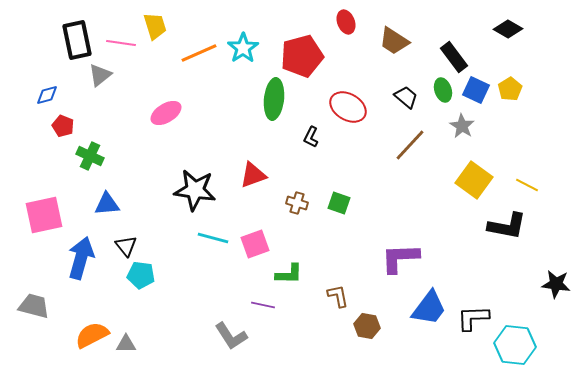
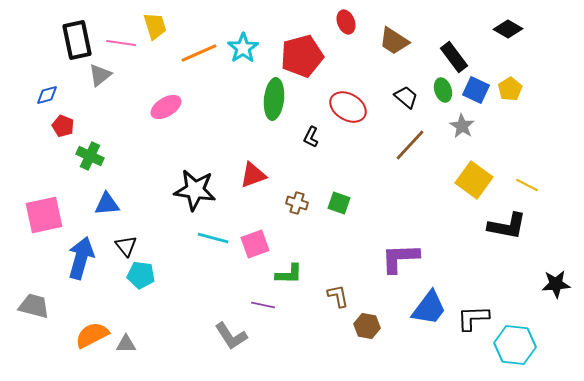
pink ellipse at (166, 113): moved 6 px up
black star at (556, 284): rotated 12 degrees counterclockwise
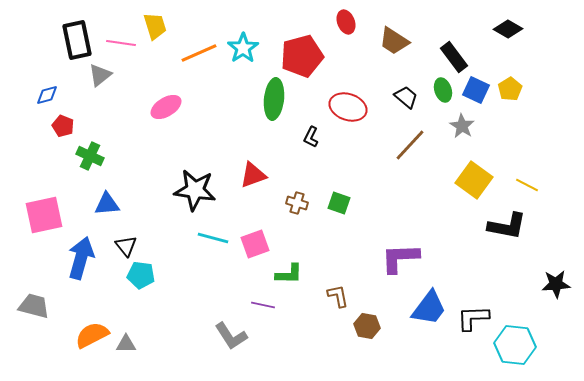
red ellipse at (348, 107): rotated 12 degrees counterclockwise
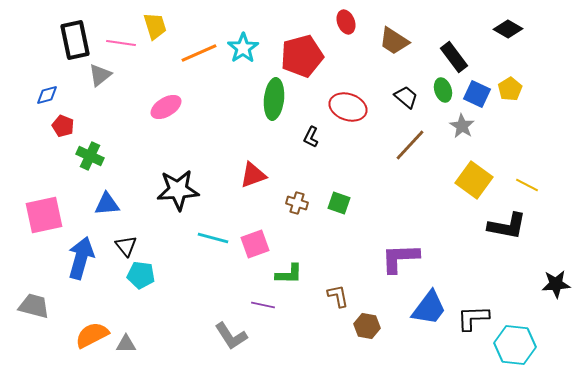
black rectangle at (77, 40): moved 2 px left
blue square at (476, 90): moved 1 px right, 4 px down
black star at (195, 190): moved 17 px left; rotated 12 degrees counterclockwise
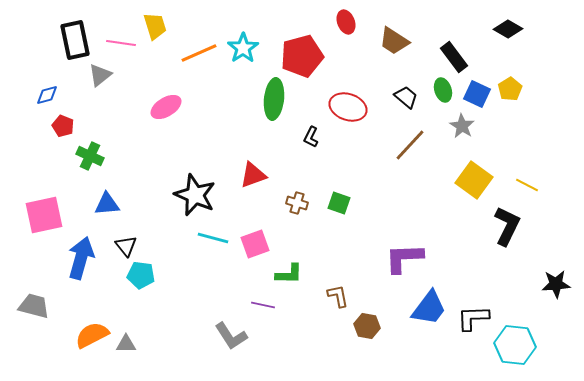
black star at (178, 190): moved 17 px right, 5 px down; rotated 27 degrees clockwise
black L-shape at (507, 226): rotated 75 degrees counterclockwise
purple L-shape at (400, 258): moved 4 px right
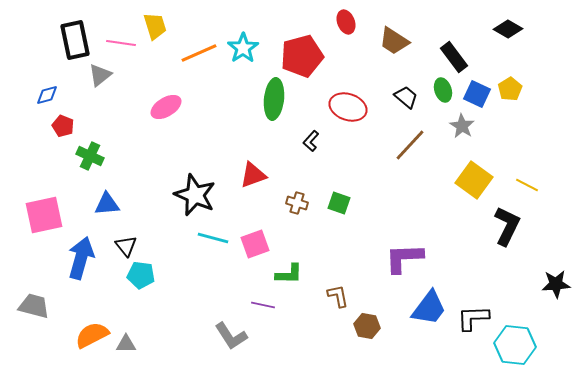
black L-shape at (311, 137): moved 4 px down; rotated 15 degrees clockwise
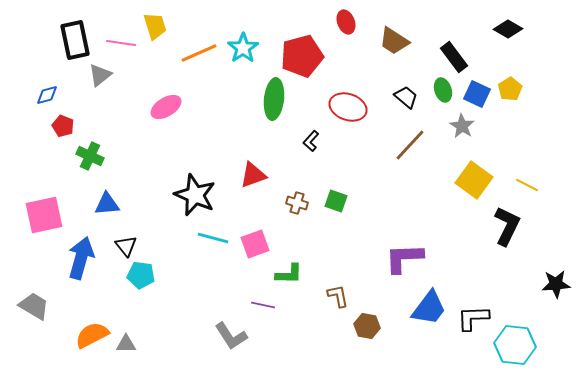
green square at (339, 203): moved 3 px left, 2 px up
gray trapezoid at (34, 306): rotated 16 degrees clockwise
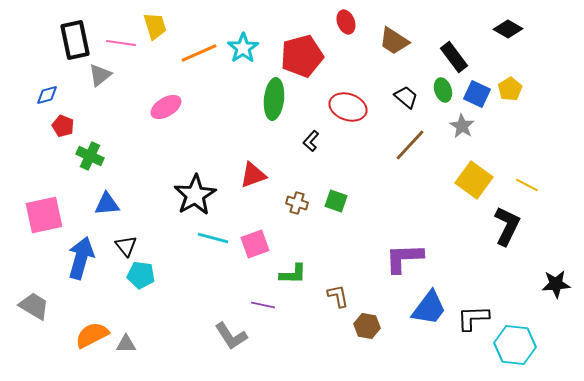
black star at (195, 195): rotated 18 degrees clockwise
green L-shape at (289, 274): moved 4 px right
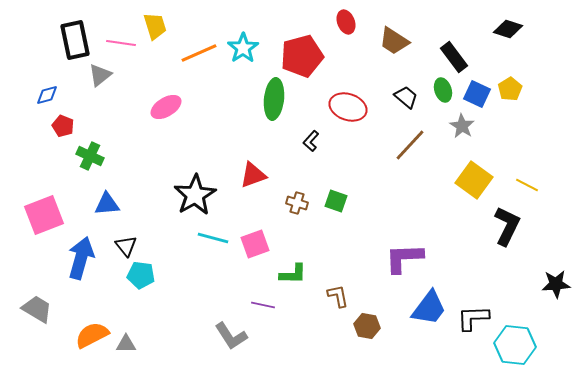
black diamond at (508, 29): rotated 12 degrees counterclockwise
pink square at (44, 215): rotated 9 degrees counterclockwise
gray trapezoid at (34, 306): moved 3 px right, 3 px down
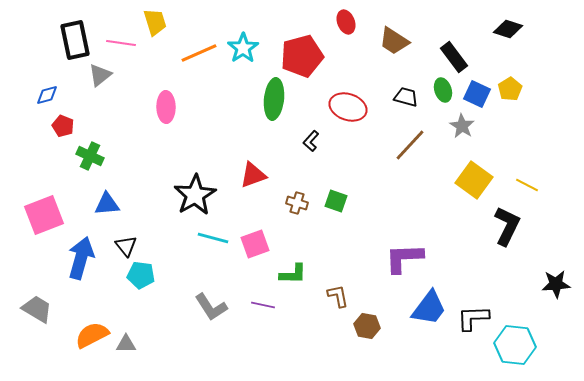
yellow trapezoid at (155, 26): moved 4 px up
black trapezoid at (406, 97): rotated 25 degrees counterclockwise
pink ellipse at (166, 107): rotated 60 degrees counterclockwise
gray L-shape at (231, 336): moved 20 px left, 29 px up
